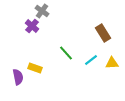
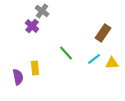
brown rectangle: rotated 66 degrees clockwise
cyan line: moved 3 px right, 1 px up
yellow rectangle: rotated 64 degrees clockwise
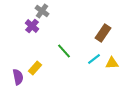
green line: moved 2 px left, 2 px up
yellow rectangle: rotated 48 degrees clockwise
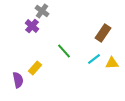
purple semicircle: moved 3 px down
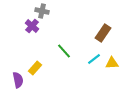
gray cross: rotated 24 degrees counterclockwise
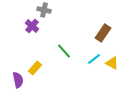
gray cross: moved 2 px right, 1 px up
yellow triangle: rotated 32 degrees clockwise
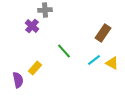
gray cross: moved 1 px right; rotated 16 degrees counterclockwise
cyan line: moved 1 px down
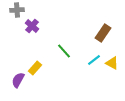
gray cross: moved 28 px left
purple semicircle: rotated 140 degrees counterclockwise
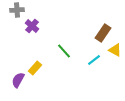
yellow triangle: moved 3 px right, 13 px up
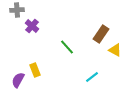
brown rectangle: moved 2 px left, 1 px down
green line: moved 3 px right, 4 px up
cyan line: moved 2 px left, 17 px down
yellow rectangle: moved 2 px down; rotated 64 degrees counterclockwise
